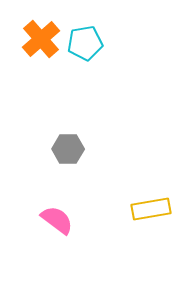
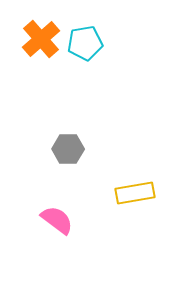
yellow rectangle: moved 16 px left, 16 px up
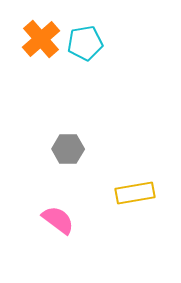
pink semicircle: moved 1 px right
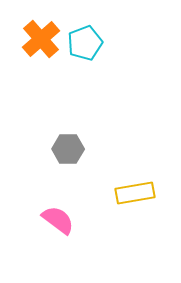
cyan pentagon: rotated 12 degrees counterclockwise
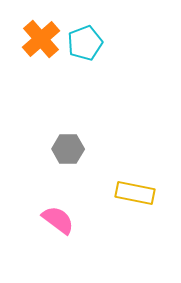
yellow rectangle: rotated 21 degrees clockwise
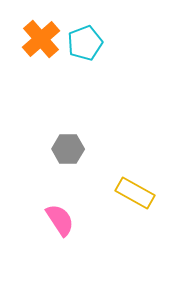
yellow rectangle: rotated 18 degrees clockwise
pink semicircle: moved 2 px right; rotated 20 degrees clockwise
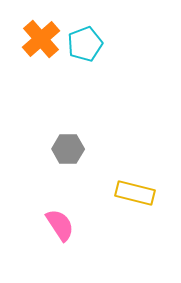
cyan pentagon: moved 1 px down
yellow rectangle: rotated 15 degrees counterclockwise
pink semicircle: moved 5 px down
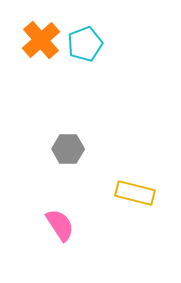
orange cross: moved 1 px down
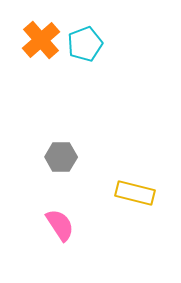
gray hexagon: moved 7 px left, 8 px down
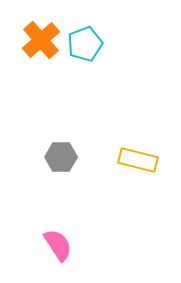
yellow rectangle: moved 3 px right, 33 px up
pink semicircle: moved 2 px left, 20 px down
